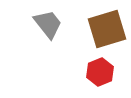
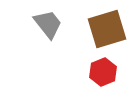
red hexagon: moved 3 px right
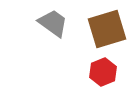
gray trapezoid: moved 5 px right, 1 px up; rotated 16 degrees counterclockwise
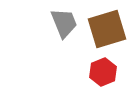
gray trapezoid: moved 11 px right; rotated 32 degrees clockwise
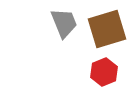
red hexagon: moved 1 px right
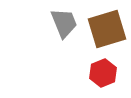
red hexagon: moved 1 px left, 1 px down
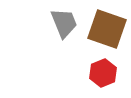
brown square: rotated 36 degrees clockwise
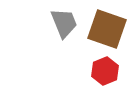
red hexagon: moved 2 px right, 2 px up
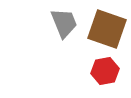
red hexagon: rotated 12 degrees clockwise
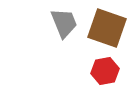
brown square: moved 1 px up
